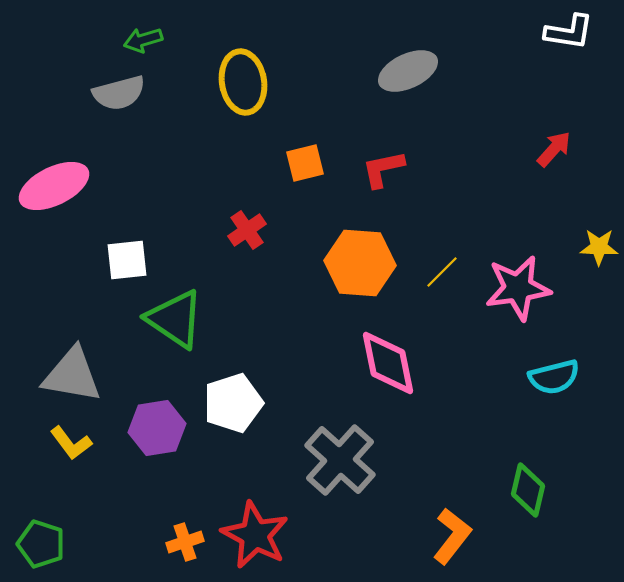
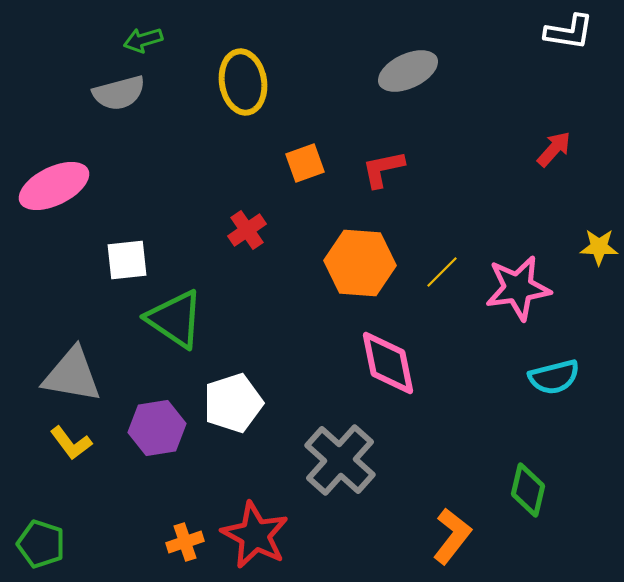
orange square: rotated 6 degrees counterclockwise
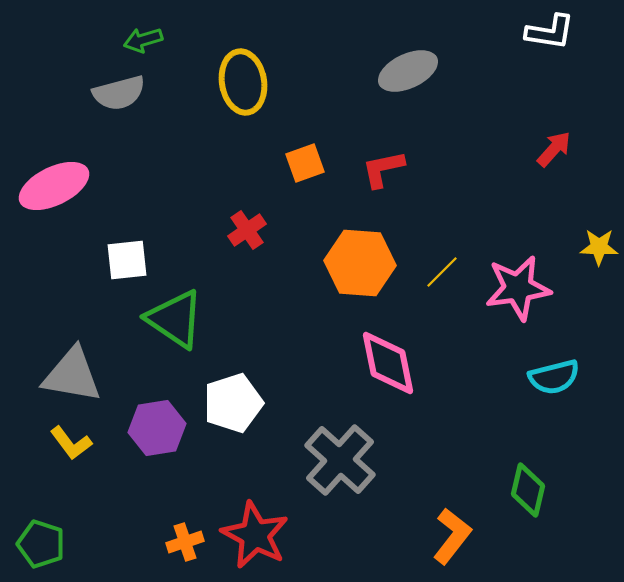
white L-shape: moved 19 px left
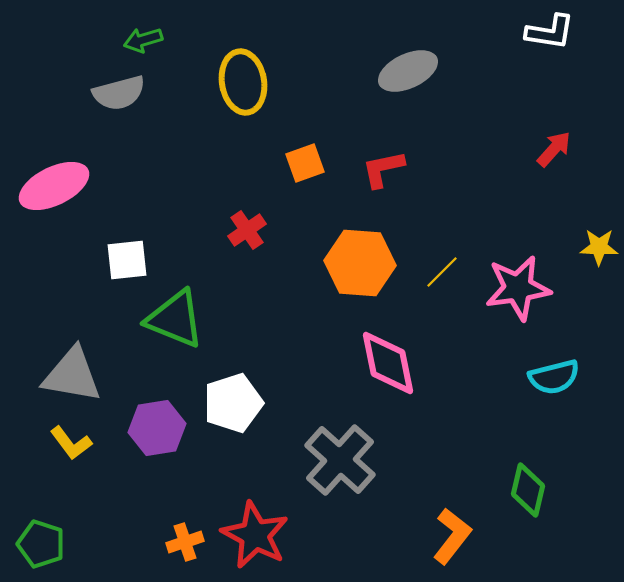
green triangle: rotated 12 degrees counterclockwise
